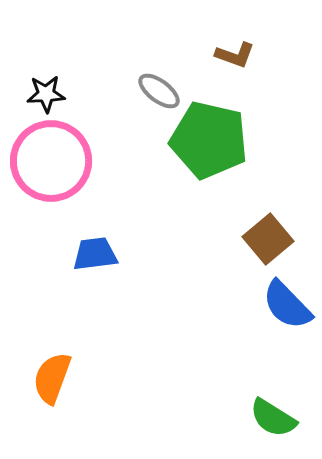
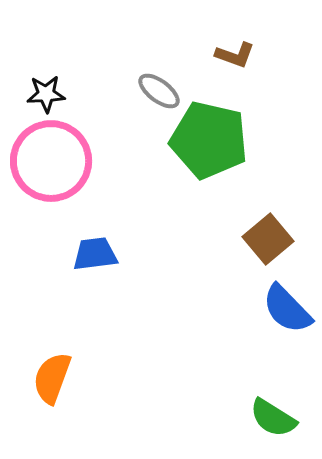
blue semicircle: moved 4 px down
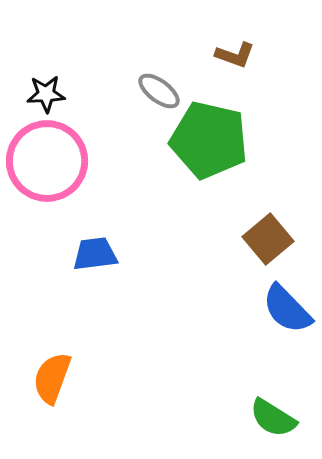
pink circle: moved 4 px left
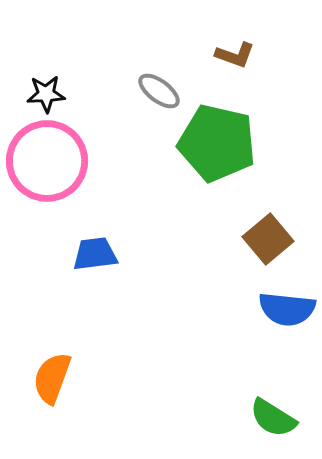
green pentagon: moved 8 px right, 3 px down
blue semicircle: rotated 40 degrees counterclockwise
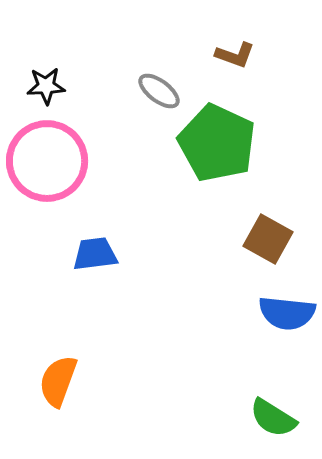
black star: moved 8 px up
green pentagon: rotated 12 degrees clockwise
brown square: rotated 21 degrees counterclockwise
blue semicircle: moved 4 px down
orange semicircle: moved 6 px right, 3 px down
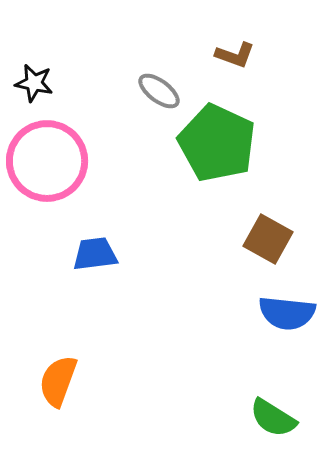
black star: moved 12 px left, 3 px up; rotated 15 degrees clockwise
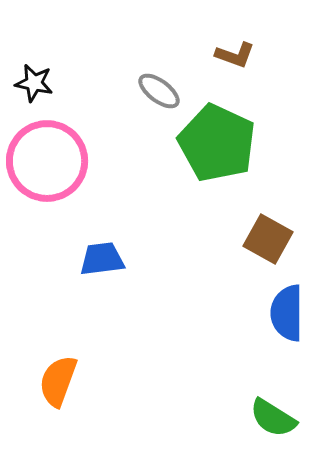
blue trapezoid: moved 7 px right, 5 px down
blue semicircle: rotated 84 degrees clockwise
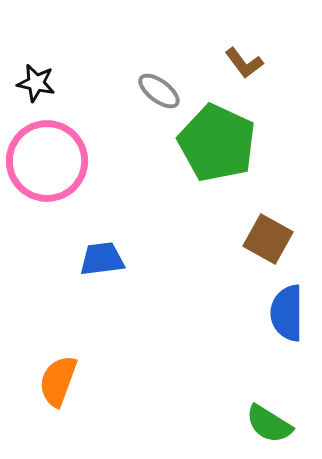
brown L-shape: moved 9 px right, 8 px down; rotated 33 degrees clockwise
black star: moved 2 px right
green semicircle: moved 4 px left, 6 px down
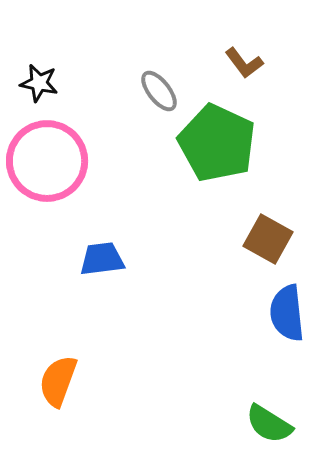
black star: moved 3 px right
gray ellipse: rotated 15 degrees clockwise
blue semicircle: rotated 6 degrees counterclockwise
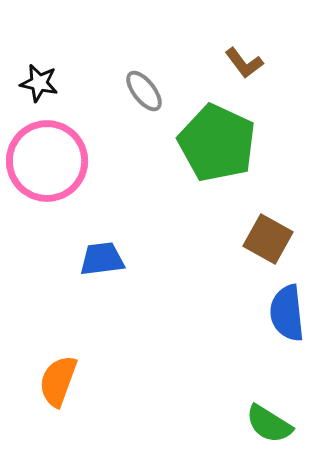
gray ellipse: moved 15 px left
